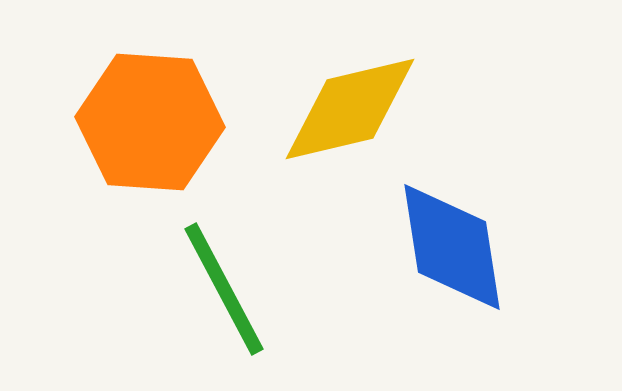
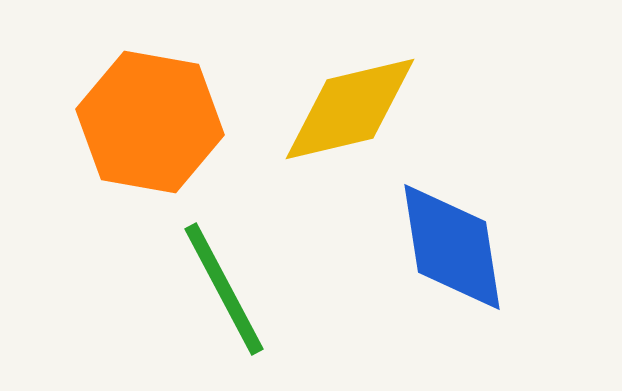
orange hexagon: rotated 6 degrees clockwise
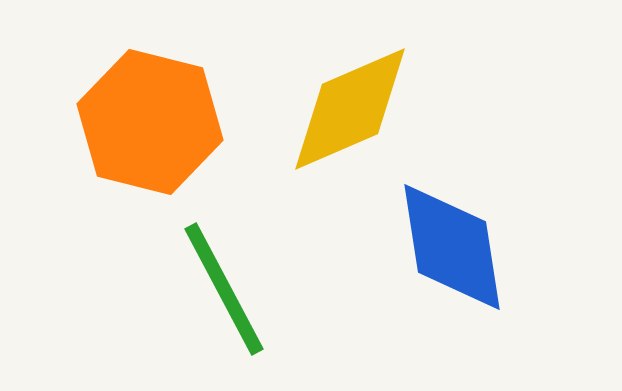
yellow diamond: rotated 10 degrees counterclockwise
orange hexagon: rotated 4 degrees clockwise
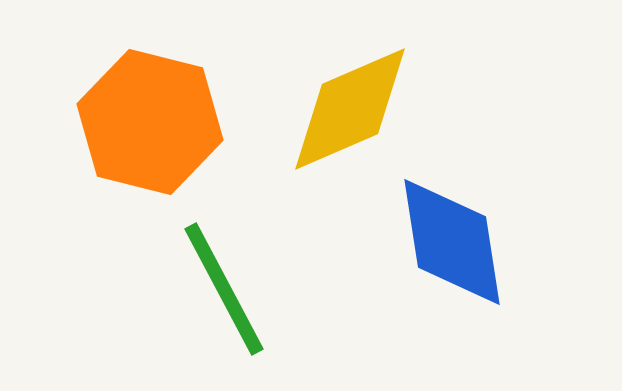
blue diamond: moved 5 px up
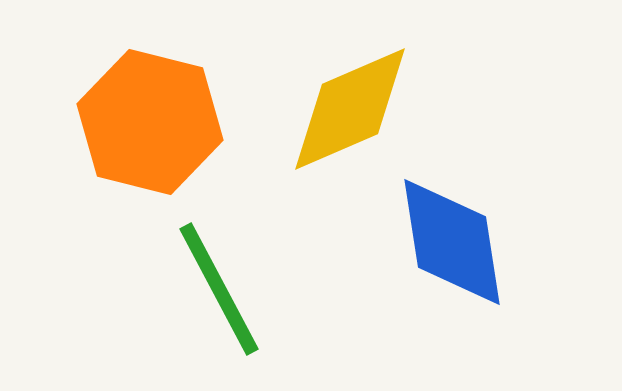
green line: moved 5 px left
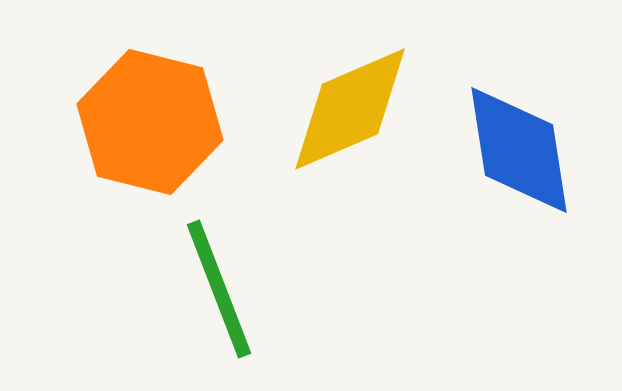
blue diamond: moved 67 px right, 92 px up
green line: rotated 7 degrees clockwise
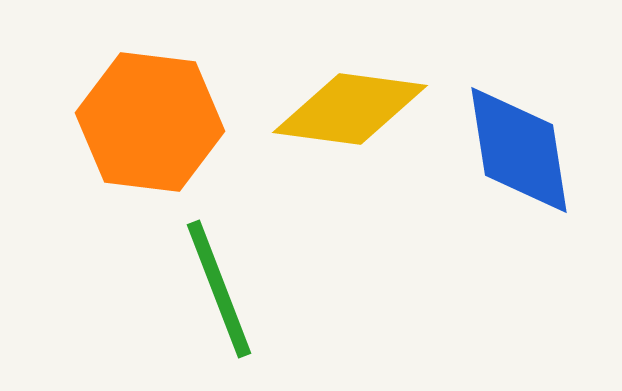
yellow diamond: rotated 31 degrees clockwise
orange hexagon: rotated 7 degrees counterclockwise
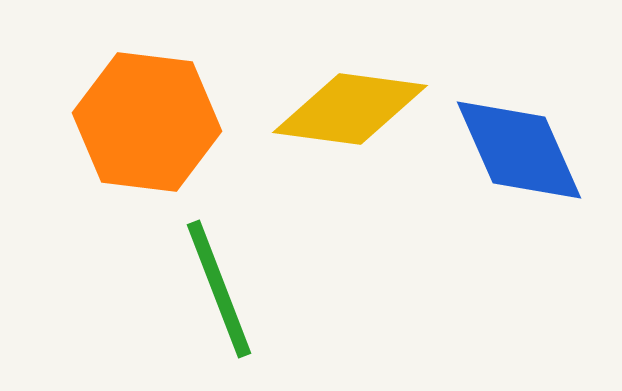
orange hexagon: moved 3 px left
blue diamond: rotated 15 degrees counterclockwise
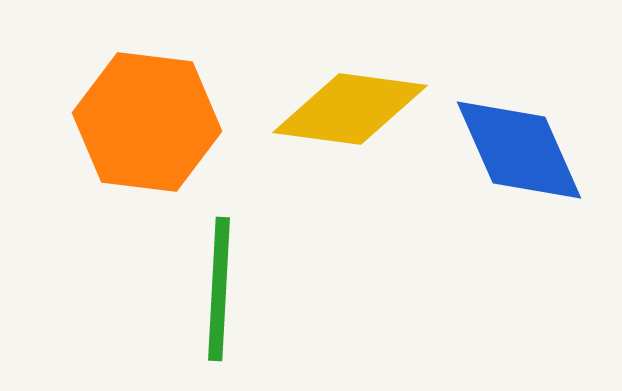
green line: rotated 24 degrees clockwise
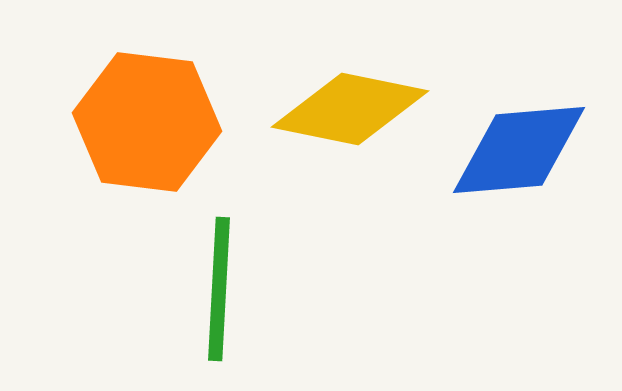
yellow diamond: rotated 4 degrees clockwise
blue diamond: rotated 71 degrees counterclockwise
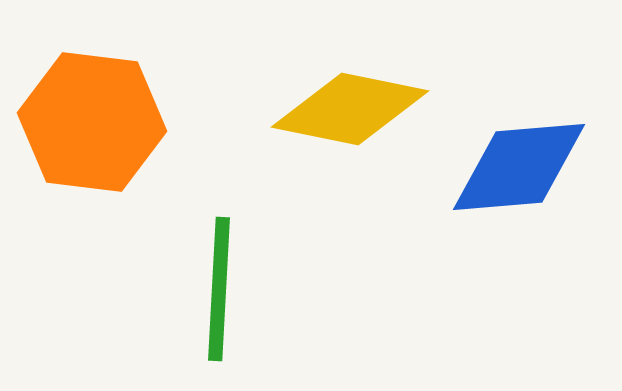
orange hexagon: moved 55 px left
blue diamond: moved 17 px down
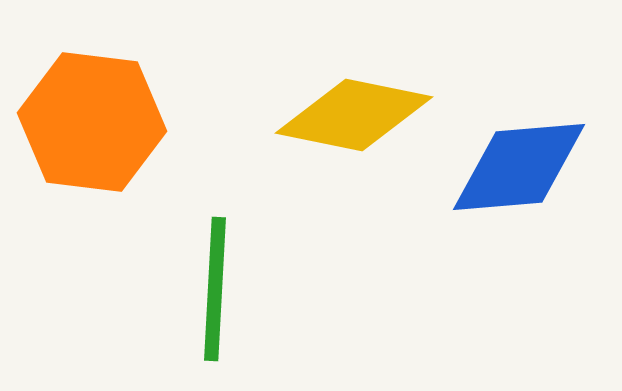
yellow diamond: moved 4 px right, 6 px down
green line: moved 4 px left
